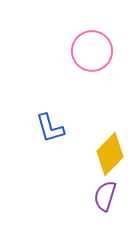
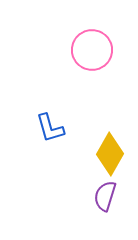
pink circle: moved 1 px up
yellow diamond: rotated 15 degrees counterclockwise
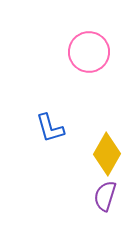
pink circle: moved 3 px left, 2 px down
yellow diamond: moved 3 px left
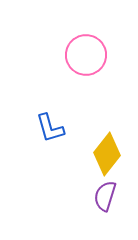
pink circle: moved 3 px left, 3 px down
yellow diamond: rotated 9 degrees clockwise
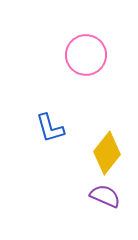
yellow diamond: moved 1 px up
purple semicircle: rotated 96 degrees clockwise
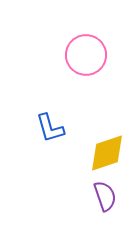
yellow diamond: rotated 33 degrees clockwise
purple semicircle: rotated 48 degrees clockwise
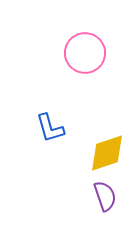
pink circle: moved 1 px left, 2 px up
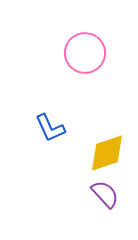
blue L-shape: rotated 8 degrees counterclockwise
purple semicircle: moved 2 px up; rotated 24 degrees counterclockwise
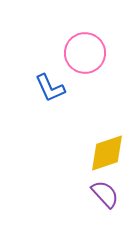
blue L-shape: moved 40 px up
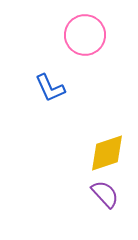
pink circle: moved 18 px up
